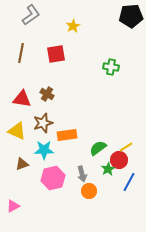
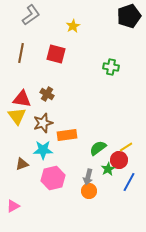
black pentagon: moved 2 px left; rotated 15 degrees counterclockwise
red square: rotated 24 degrees clockwise
yellow triangle: moved 15 px up; rotated 30 degrees clockwise
cyan star: moved 1 px left
gray arrow: moved 6 px right, 3 px down; rotated 28 degrees clockwise
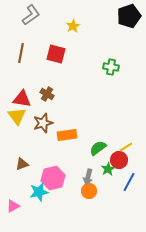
cyan star: moved 4 px left, 42 px down; rotated 12 degrees counterclockwise
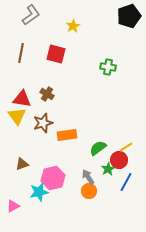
green cross: moved 3 px left
gray arrow: rotated 133 degrees clockwise
blue line: moved 3 px left
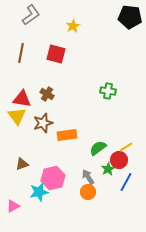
black pentagon: moved 1 px right, 1 px down; rotated 25 degrees clockwise
green cross: moved 24 px down
orange circle: moved 1 px left, 1 px down
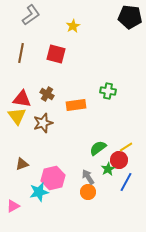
orange rectangle: moved 9 px right, 30 px up
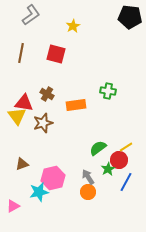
red triangle: moved 2 px right, 4 px down
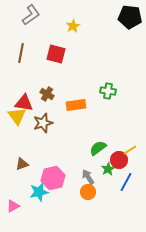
yellow line: moved 4 px right, 3 px down
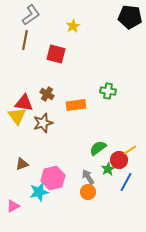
brown line: moved 4 px right, 13 px up
